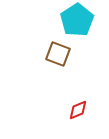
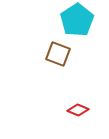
red diamond: rotated 45 degrees clockwise
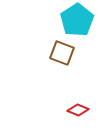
brown square: moved 4 px right, 1 px up
